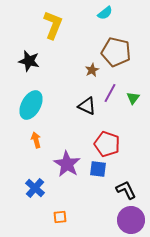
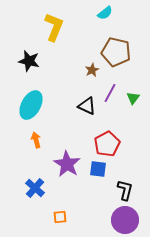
yellow L-shape: moved 1 px right, 2 px down
red pentagon: rotated 25 degrees clockwise
black L-shape: moved 1 px left; rotated 40 degrees clockwise
purple circle: moved 6 px left
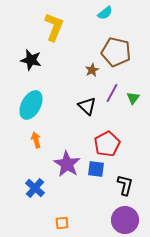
black star: moved 2 px right, 1 px up
purple line: moved 2 px right
black triangle: rotated 18 degrees clockwise
blue square: moved 2 px left
black L-shape: moved 5 px up
orange square: moved 2 px right, 6 px down
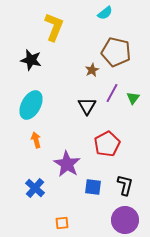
black triangle: rotated 18 degrees clockwise
blue square: moved 3 px left, 18 px down
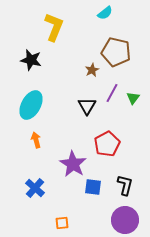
purple star: moved 6 px right
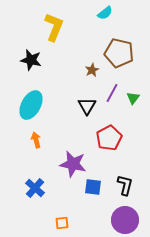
brown pentagon: moved 3 px right, 1 px down
red pentagon: moved 2 px right, 6 px up
purple star: rotated 20 degrees counterclockwise
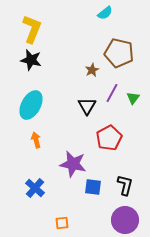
yellow L-shape: moved 22 px left, 2 px down
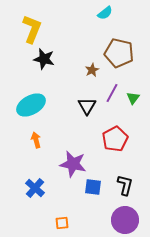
black star: moved 13 px right, 1 px up
cyan ellipse: rotated 32 degrees clockwise
red pentagon: moved 6 px right, 1 px down
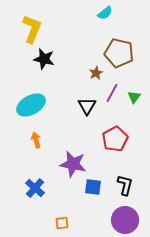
brown star: moved 4 px right, 3 px down
green triangle: moved 1 px right, 1 px up
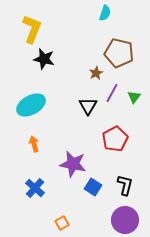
cyan semicircle: rotated 35 degrees counterclockwise
black triangle: moved 1 px right
orange arrow: moved 2 px left, 4 px down
blue square: rotated 24 degrees clockwise
orange square: rotated 24 degrees counterclockwise
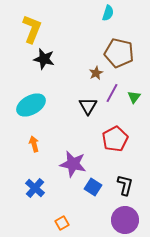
cyan semicircle: moved 3 px right
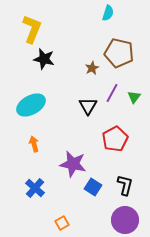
brown star: moved 4 px left, 5 px up
